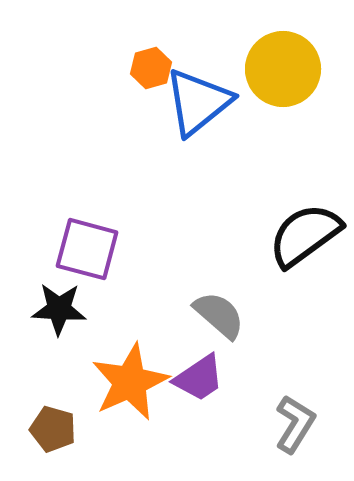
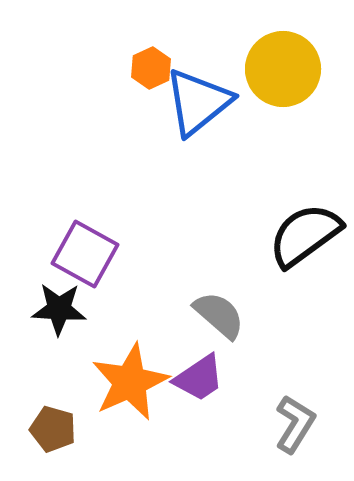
orange hexagon: rotated 9 degrees counterclockwise
purple square: moved 2 px left, 5 px down; rotated 14 degrees clockwise
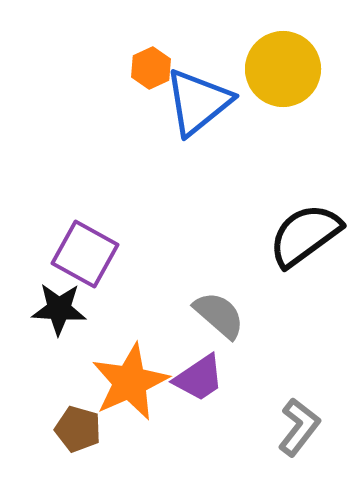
gray L-shape: moved 4 px right, 3 px down; rotated 6 degrees clockwise
brown pentagon: moved 25 px right
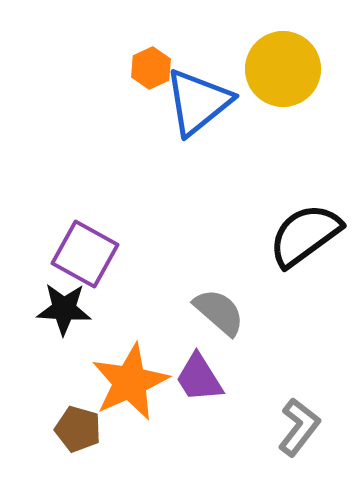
black star: moved 5 px right
gray semicircle: moved 3 px up
purple trapezoid: rotated 92 degrees clockwise
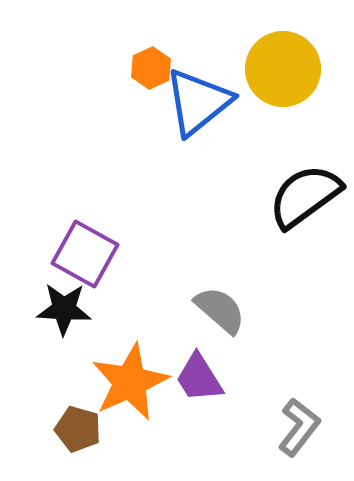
black semicircle: moved 39 px up
gray semicircle: moved 1 px right, 2 px up
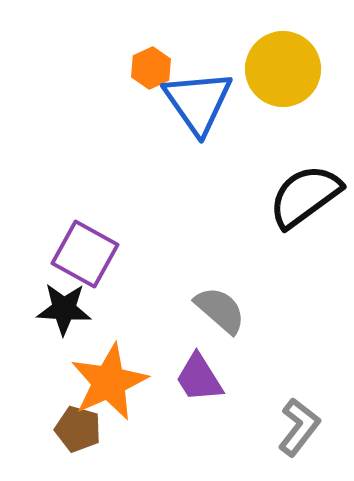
blue triangle: rotated 26 degrees counterclockwise
orange star: moved 21 px left
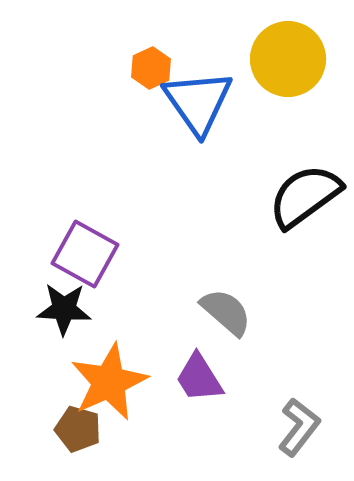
yellow circle: moved 5 px right, 10 px up
gray semicircle: moved 6 px right, 2 px down
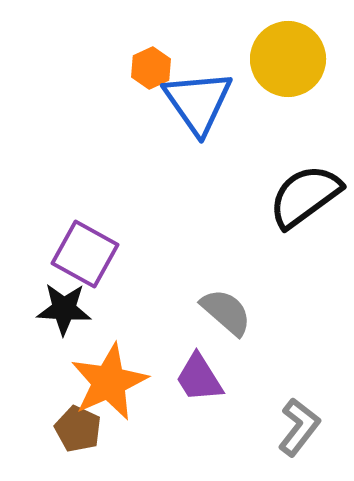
brown pentagon: rotated 9 degrees clockwise
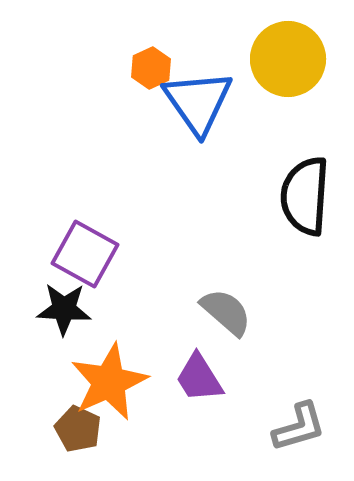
black semicircle: rotated 50 degrees counterclockwise
gray L-shape: rotated 36 degrees clockwise
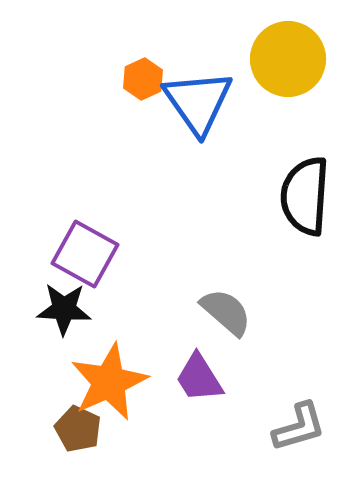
orange hexagon: moved 8 px left, 11 px down
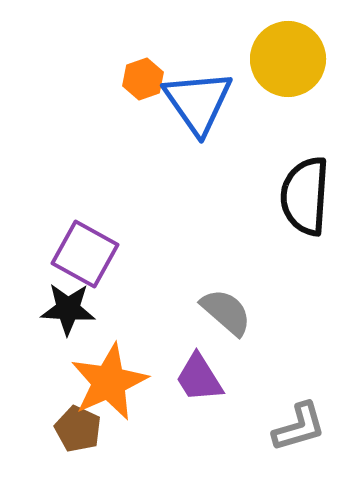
orange hexagon: rotated 6 degrees clockwise
black star: moved 4 px right
